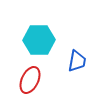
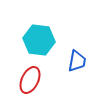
cyan hexagon: rotated 8 degrees clockwise
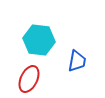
red ellipse: moved 1 px left, 1 px up
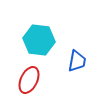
red ellipse: moved 1 px down
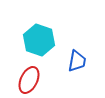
cyan hexagon: rotated 12 degrees clockwise
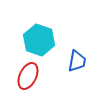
red ellipse: moved 1 px left, 4 px up
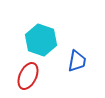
cyan hexagon: moved 2 px right
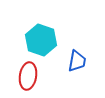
red ellipse: rotated 16 degrees counterclockwise
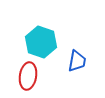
cyan hexagon: moved 2 px down
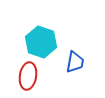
blue trapezoid: moved 2 px left, 1 px down
